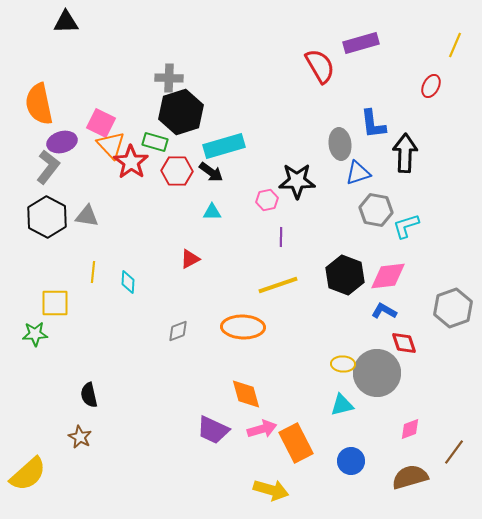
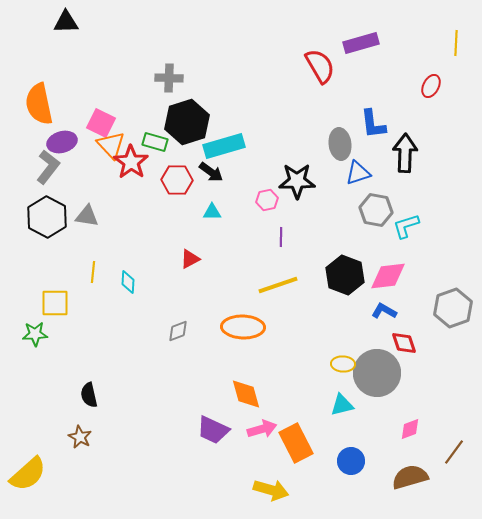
yellow line at (455, 45): moved 1 px right, 2 px up; rotated 20 degrees counterclockwise
black hexagon at (181, 112): moved 6 px right, 10 px down
red hexagon at (177, 171): moved 9 px down
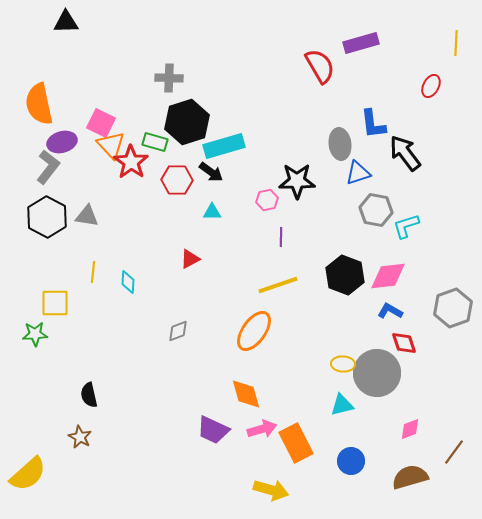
black arrow at (405, 153): rotated 39 degrees counterclockwise
blue L-shape at (384, 311): moved 6 px right
orange ellipse at (243, 327): moved 11 px right, 4 px down; rotated 57 degrees counterclockwise
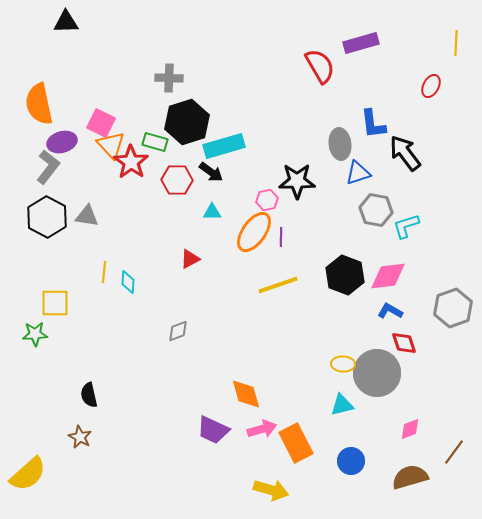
yellow line at (93, 272): moved 11 px right
orange ellipse at (254, 331): moved 99 px up
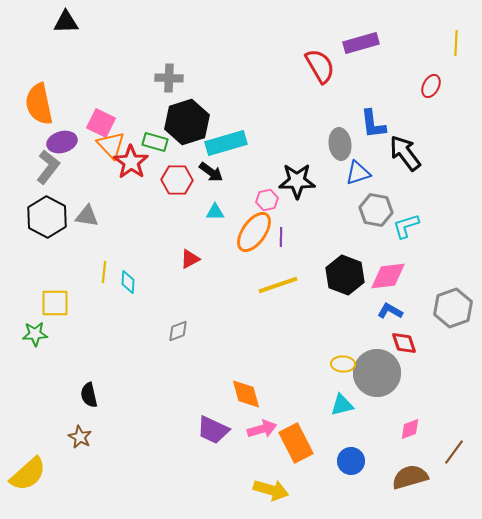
cyan rectangle at (224, 146): moved 2 px right, 3 px up
cyan triangle at (212, 212): moved 3 px right
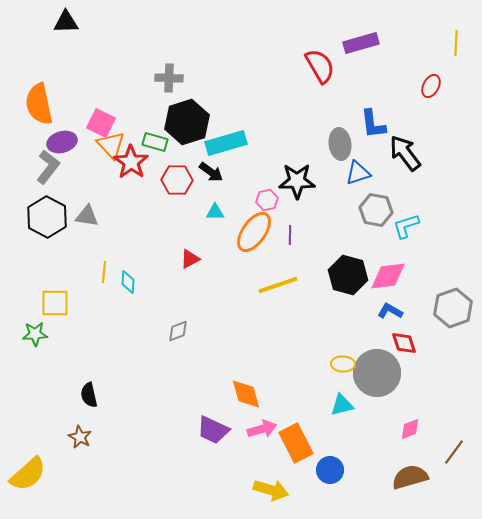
purple line at (281, 237): moved 9 px right, 2 px up
black hexagon at (345, 275): moved 3 px right; rotated 6 degrees counterclockwise
blue circle at (351, 461): moved 21 px left, 9 px down
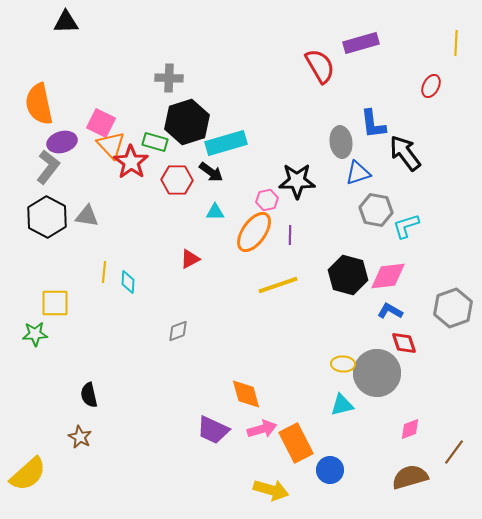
gray ellipse at (340, 144): moved 1 px right, 2 px up
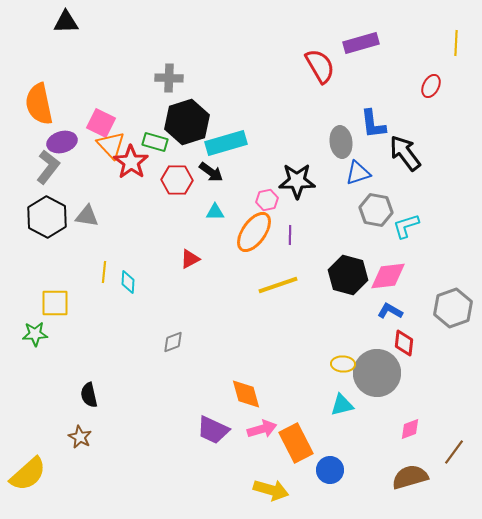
gray diamond at (178, 331): moved 5 px left, 11 px down
red diamond at (404, 343): rotated 24 degrees clockwise
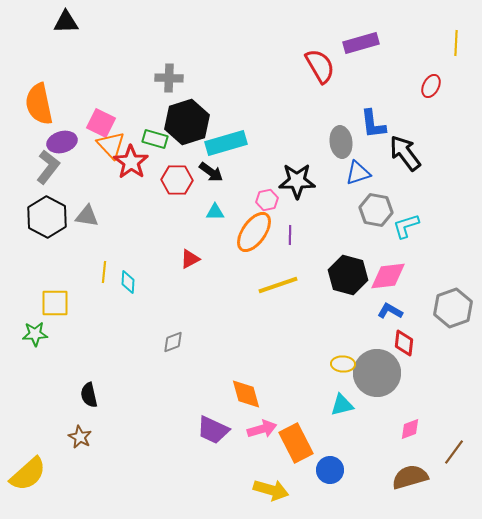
green rectangle at (155, 142): moved 3 px up
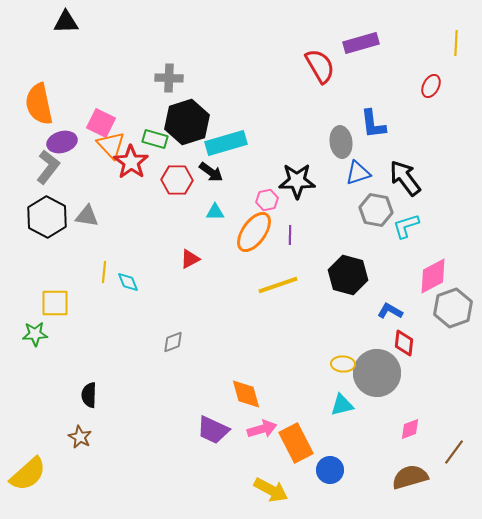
black arrow at (405, 153): moved 25 px down
pink diamond at (388, 276): moved 45 px right; rotated 21 degrees counterclockwise
cyan diamond at (128, 282): rotated 25 degrees counterclockwise
black semicircle at (89, 395): rotated 15 degrees clockwise
yellow arrow at (271, 490): rotated 12 degrees clockwise
